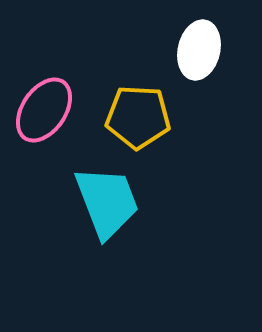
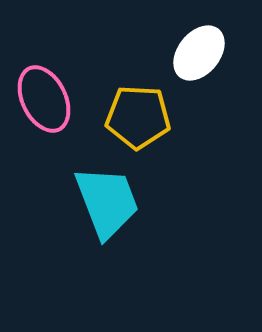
white ellipse: moved 3 px down; rotated 26 degrees clockwise
pink ellipse: moved 11 px up; rotated 60 degrees counterclockwise
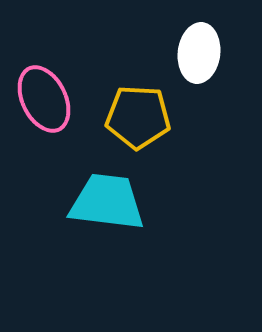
white ellipse: rotated 32 degrees counterclockwise
cyan trapezoid: rotated 62 degrees counterclockwise
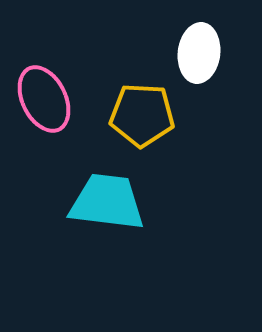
yellow pentagon: moved 4 px right, 2 px up
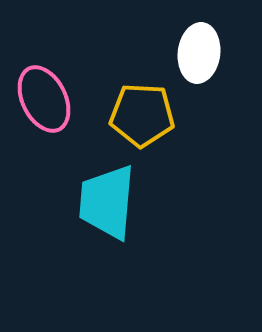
cyan trapezoid: rotated 92 degrees counterclockwise
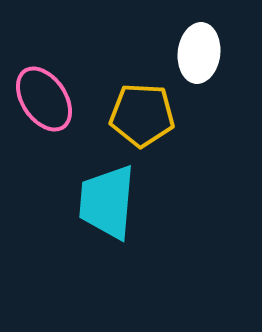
pink ellipse: rotated 8 degrees counterclockwise
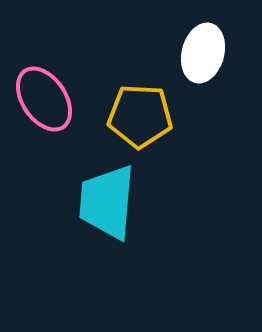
white ellipse: moved 4 px right; rotated 8 degrees clockwise
yellow pentagon: moved 2 px left, 1 px down
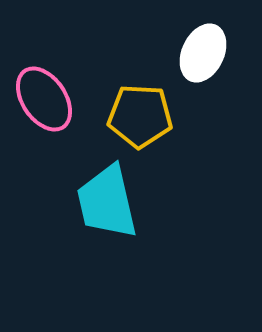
white ellipse: rotated 10 degrees clockwise
cyan trapezoid: rotated 18 degrees counterclockwise
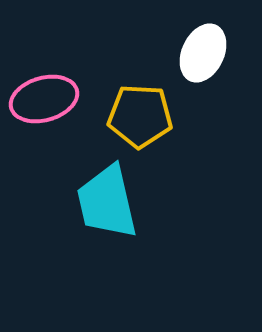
pink ellipse: rotated 72 degrees counterclockwise
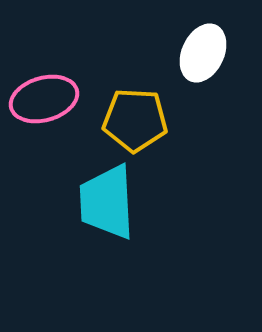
yellow pentagon: moved 5 px left, 4 px down
cyan trapezoid: rotated 10 degrees clockwise
